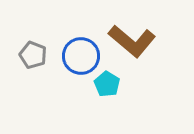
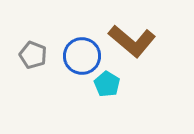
blue circle: moved 1 px right
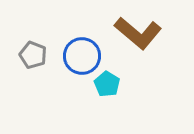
brown L-shape: moved 6 px right, 8 px up
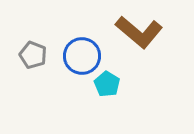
brown L-shape: moved 1 px right, 1 px up
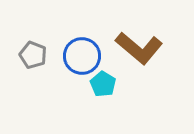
brown L-shape: moved 16 px down
cyan pentagon: moved 4 px left
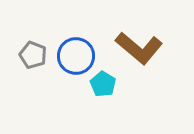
blue circle: moved 6 px left
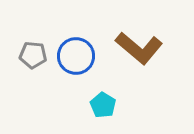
gray pentagon: rotated 16 degrees counterclockwise
cyan pentagon: moved 21 px down
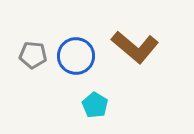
brown L-shape: moved 4 px left, 1 px up
cyan pentagon: moved 8 px left
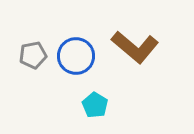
gray pentagon: rotated 16 degrees counterclockwise
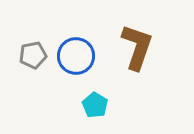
brown L-shape: moved 2 px right; rotated 111 degrees counterclockwise
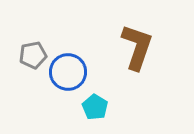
blue circle: moved 8 px left, 16 px down
cyan pentagon: moved 2 px down
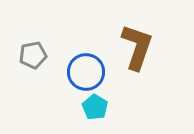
blue circle: moved 18 px right
